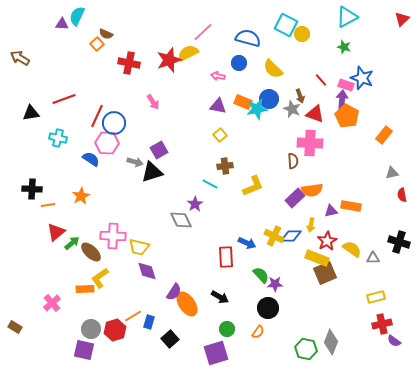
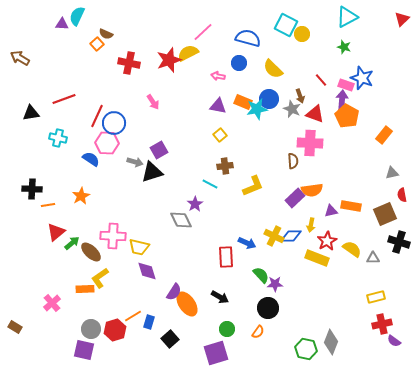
brown square at (325, 273): moved 60 px right, 59 px up
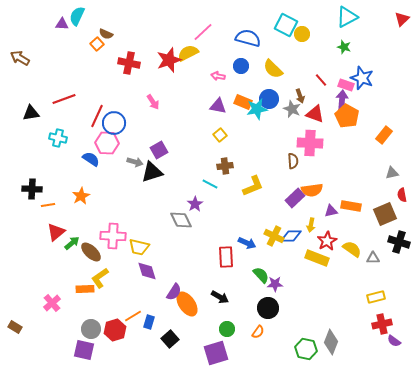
blue circle at (239, 63): moved 2 px right, 3 px down
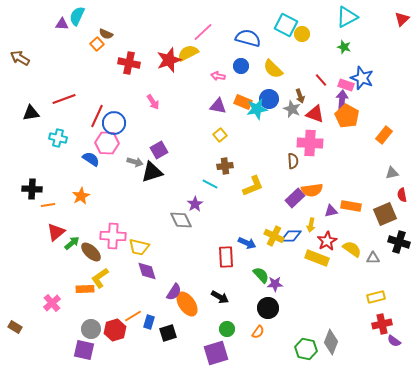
black square at (170, 339): moved 2 px left, 6 px up; rotated 24 degrees clockwise
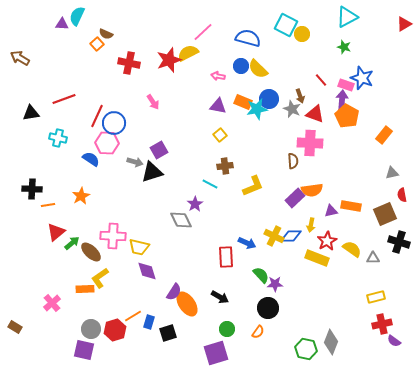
red triangle at (402, 19): moved 2 px right, 5 px down; rotated 14 degrees clockwise
yellow semicircle at (273, 69): moved 15 px left
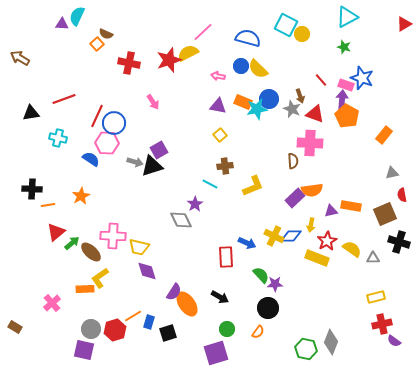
black triangle at (152, 172): moved 6 px up
